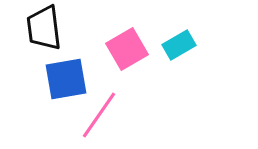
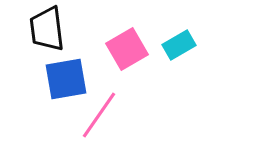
black trapezoid: moved 3 px right, 1 px down
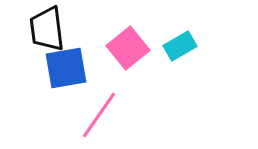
cyan rectangle: moved 1 px right, 1 px down
pink square: moved 1 px right, 1 px up; rotated 9 degrees counterclockwise
blue square: moved 11 px up
